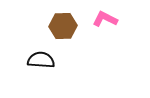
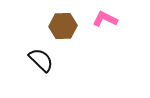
black semicircle: rotated 40 degrees clockwise
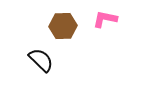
pink L-shape: rotated 15 degrees counterclockwise
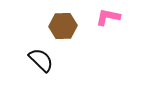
pink L-shape: moved 3 px right, 2 px up
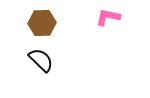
brown hexagon: moved 21 px left, 3 px up
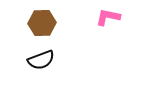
black semicircle: rotated 116 degrees clockwise
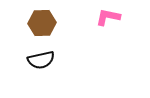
black semicircle: rotated 8 degrees clockwise
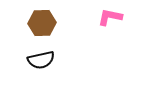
pink L-shape: moved 2 px right
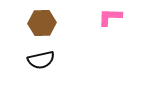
pink L-shape: rotated 10 degrees counterclockwise
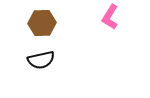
pink L-shape: rotated 60 degrees counterclockwise
